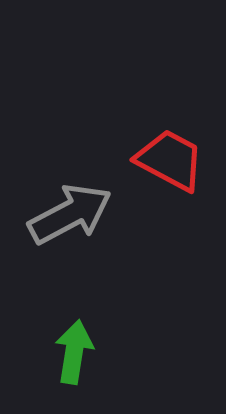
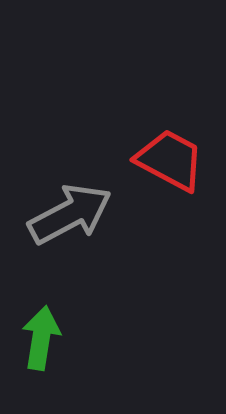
green arrow: moved 33 px left, 14 px up
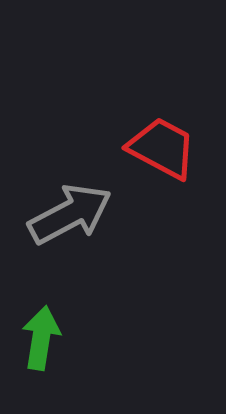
red trapezoid: moved 8 px left, 12 px up
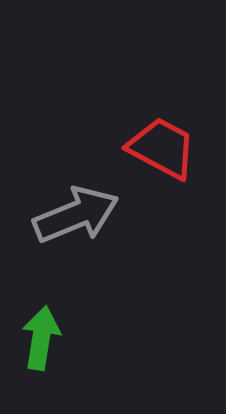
gray arrow: moved 6 px right, 1 px down; rotated 6 degrees clockwise
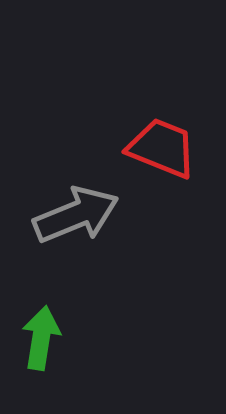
red trapezoid: rotated 6 degrees counterclockwise
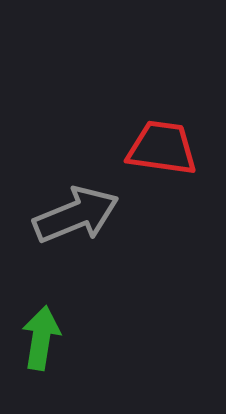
red trapezoid: rotated 14 degrees counterclockwise
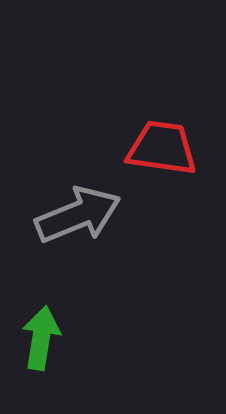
gray arrow: moved 2 px right
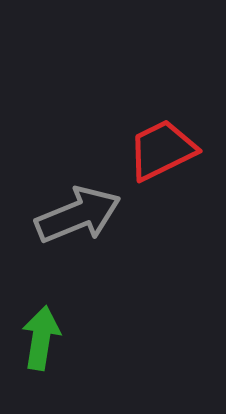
red trapezoid: moved 2 px down; rotated 34 degrees counterclockwise
